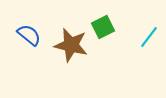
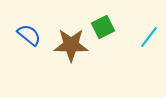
brown star: rotated 12 degrees counterclockwise
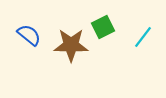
cyan line: moved 6 px left
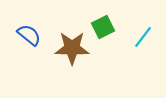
brown star: moved 1 px right, 3 px down
